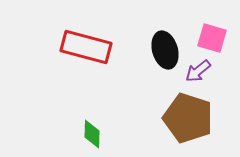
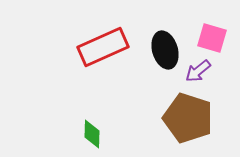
red rectangle: moved 17 px right; rotated 39 degrees counterclockwise
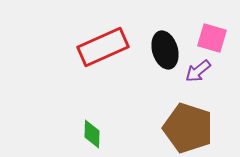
brown pentagon: moved 10 px down
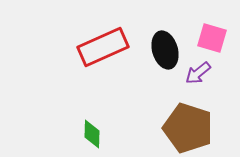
purple arrow: moved 2 px down
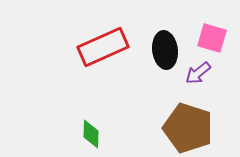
black ellipse: rotated 9 degrees clockwise
green diamond: moved 1 px left
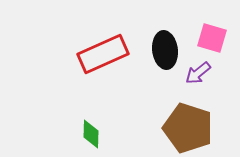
red rectangle: moved 7 px down
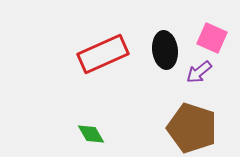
pink square: rotated 8 degrees clockwise
purple arrow: moved 1 px right, 1 px up
brown pentagon: moved 4 px right
green diamond: rotated 32 degrees counterclockwise
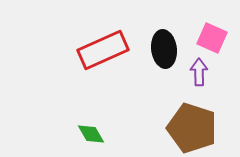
black ellipse: moved 1 px left, 1 px up
red rectangle: moved 4 px up
purple arrow: rotated 128 degrees clockwise
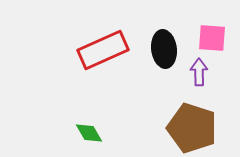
pink square: rotated 20 degrees counterclockwise
green diamond: moved 2 px left, 1 px up
